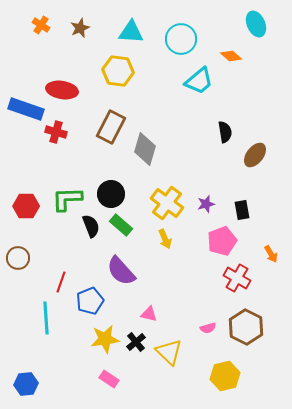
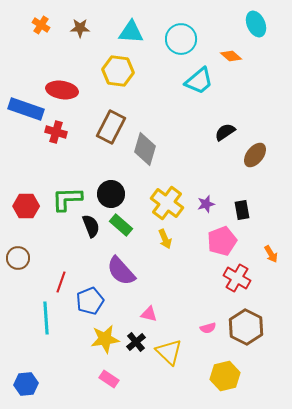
brown star at (80, 28): rotated 24 degrees clockwise
black semicircle at (225, 132): rotated 115 degrees counterclockwise
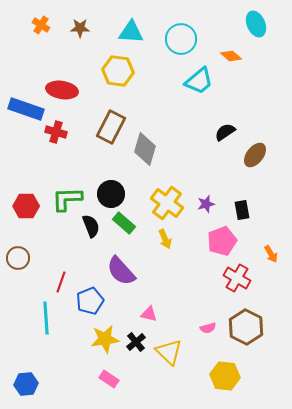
green rectangle at (121, 225): moved 3 px right, 2 px up
yellow hexagon at (225, 376): rotated 20 degrees clockwise
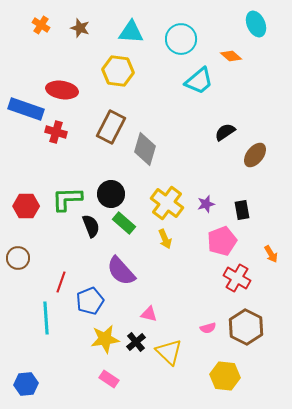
brown star at (80, 28): rotated 18 degrees clockwise
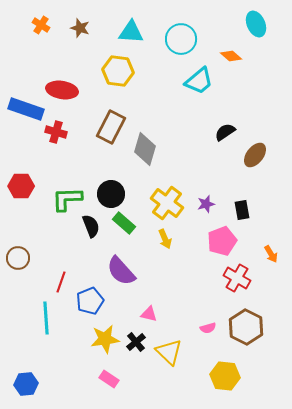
red hexagon at (26, 206): moved 5 px left, 20 px up
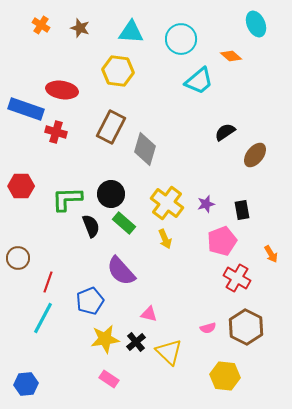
red line at (61, 282): moved 13 px left
cyan line at (46, 318): moved 3 px left; rotated 32 degrees clockwise
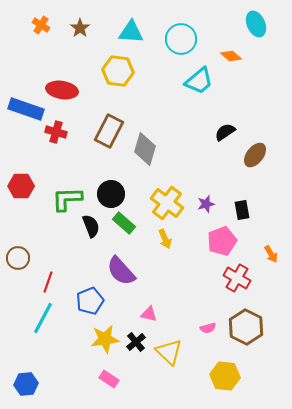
brown star at (80, 28): rotated 18 degrees clockwise
brown rectangle at (111, 127): moved 2 px left, 4 px down
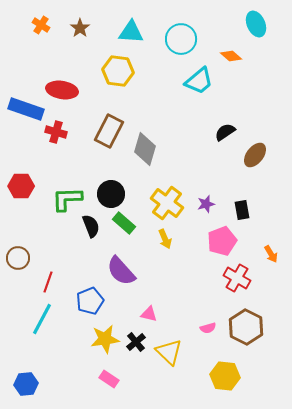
cyan line at (43, 318): moved 1 px left, 1 px down
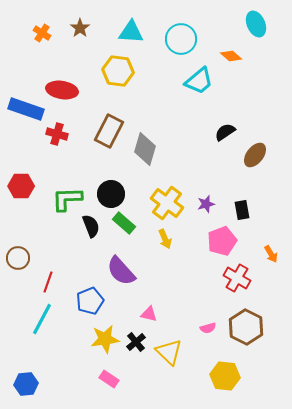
orange cross at (41, 25): moved 1 px right, 8 px down
red cross at (56, 132): moved 1 px right, 2 px down
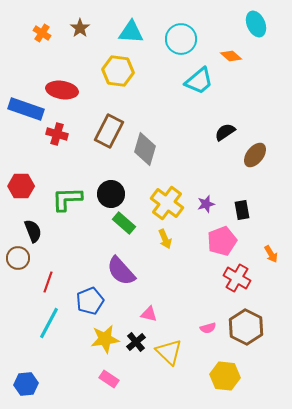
black semicircle at (91, 226): moved 58 px left, 5 px down
cyan line at (42, 319): moved 7 px right, 4 px down
